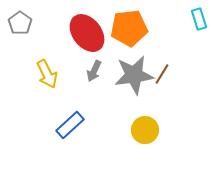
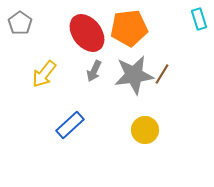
yellow arrow: moved 3 px left; rotated 64 degrees clockwise
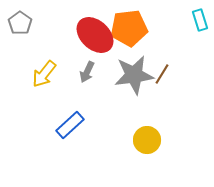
cyan rectangle: moved 1 px right, 1 px down
red ellipse: moved 8 px right, 2 px down; rotated 9 degrees counterclockwise
gray arrow: moved 7 px left, 1 px down
yellow circle: moved 2 px right, 10 px down
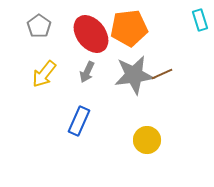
gray pentagon: moved 19 px right, 3 px down
red ellipse: moved 4 px left, 1 px up; rotated 9 degrees clockwise
brown line: rotated 35 degrees clockwise
blue rectangle: moved 9 px right, 4 px up; rotated 24 degrees counterclockwise
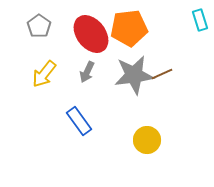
blue rectangle: rotated 60 degrees counterclockwise
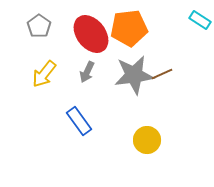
cyan rectangle: rotated 40 degrees counterclockwise
